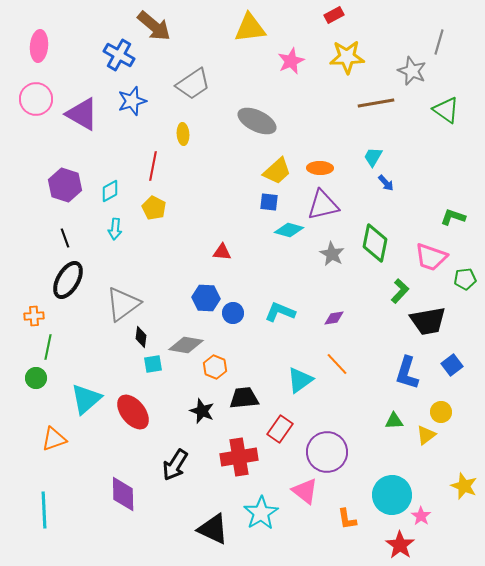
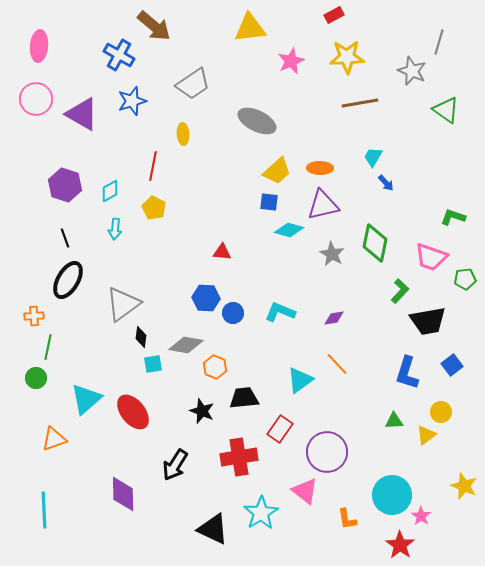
brown line at (376, 103): moved 16 px left
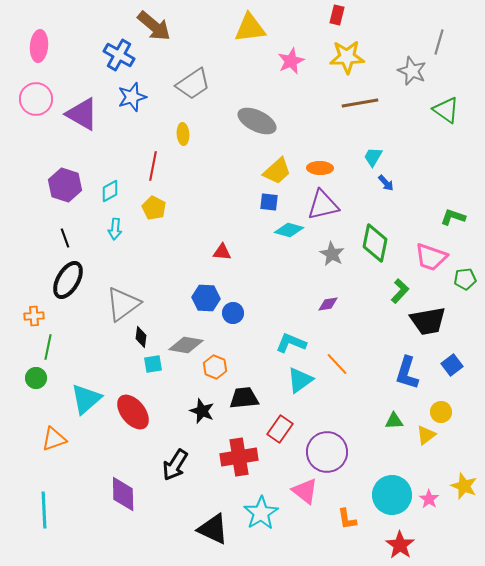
red rectangle at (334, 15): moved 3 px right; rotated 48 degrees counterclockwise
blue star at (132, 101): moved 4 px up
cyan L-shape at (280, 312): moved 11 px right, 31 px down
purple diamond at (334, 318): moved 6 px left, 14 px up
pink star at (421, 516): moved 8 px right, 17 px up
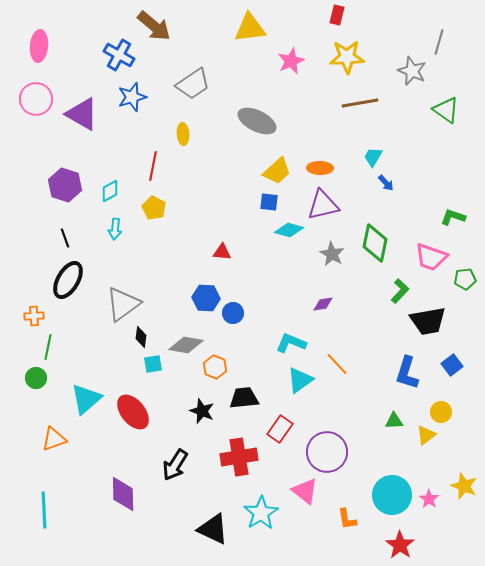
purple diamond at (328, 304): moved 5 px left
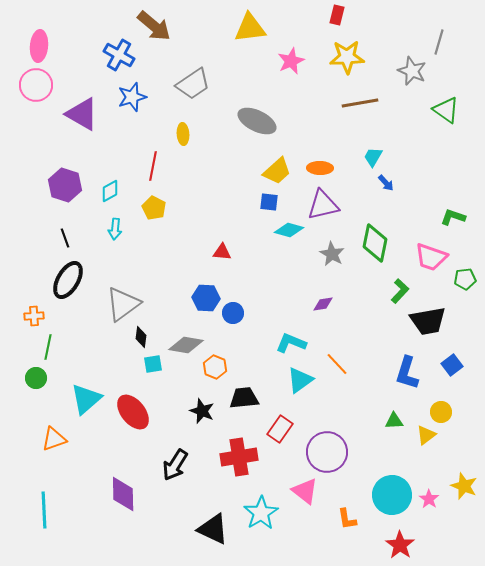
pink circle at (36, 99): moved 14 px up
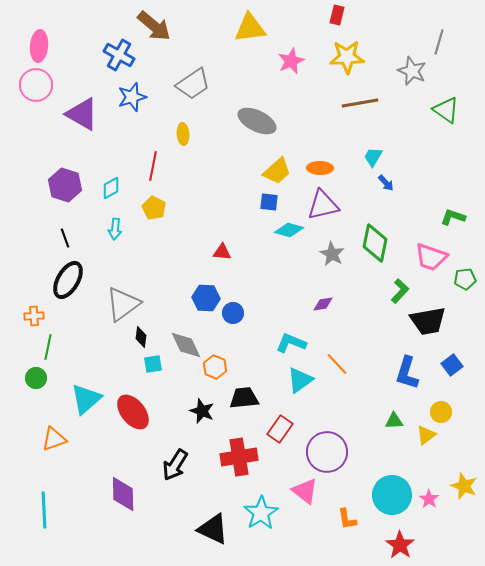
cyan diamond at (110, 191): moved 1 px right, 3 px up
gray diamond at (186, 345): rotated 56 degrees clockwise
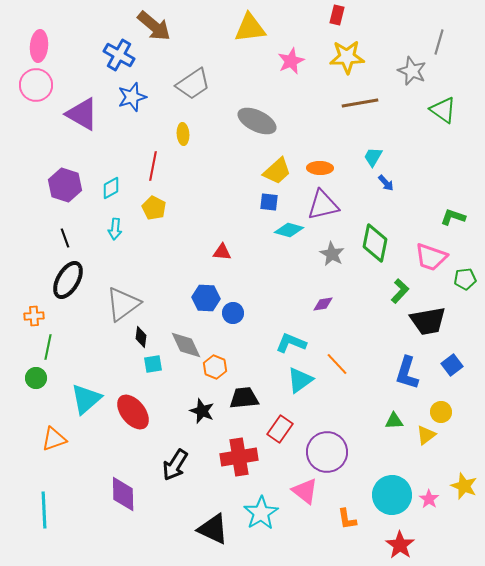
green triangle at (446, 110): moved 3 px left
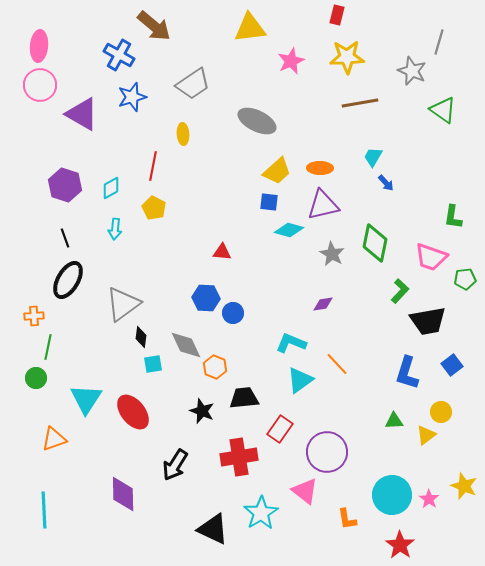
pink circle at (36, 85): moved 4 px right
green L-shape at (453, 217): rotated 100 degrees counterclockwise
cyan triangle at (86, 399): rotated 16 degrees counterclockwise
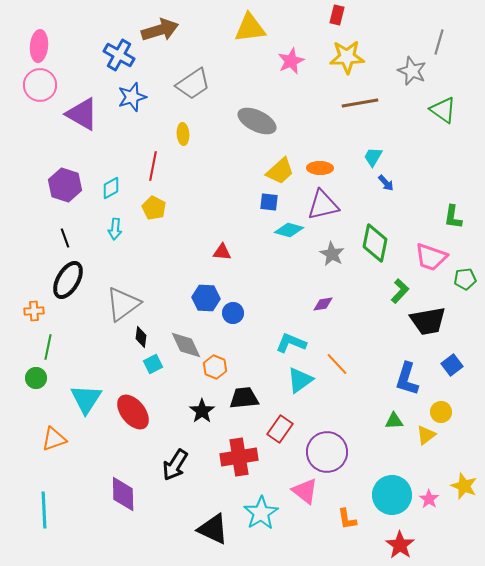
brown arrow at (154, 26): moved 6 px right, 4 px down; rotated 57 degrees counterclockwise
yellow trapezoid at (277, 171): moved 3 px right
orange cross at (34, 316): moved 5 px up
cyan square at (153, 364): rotated 18 degrees counterclockwise
blue L-shape at (407, 373): moved 6 px down
black star at (202, 411): rotated 15 degrees clockwise
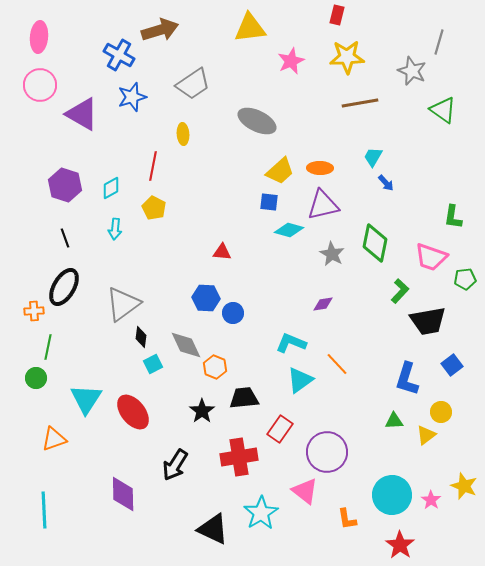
pink ellipse at (39, 46): moved 9 px up
black ellipse at (68, 280): moved 4 px left, 7 px down
pink star at (429, 499): moved 2 px right, 1 px down
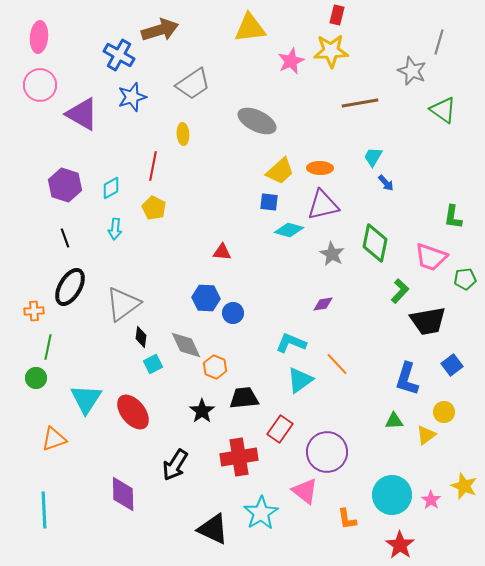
yellow star at (347, 57): moved 16 px left, 6 px up
black ellipse at (64, 287): moved 6 px right
yellow circle at (441, 412): moved 3 px right
